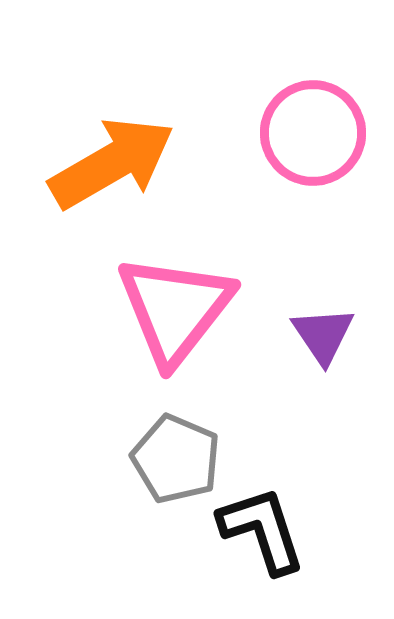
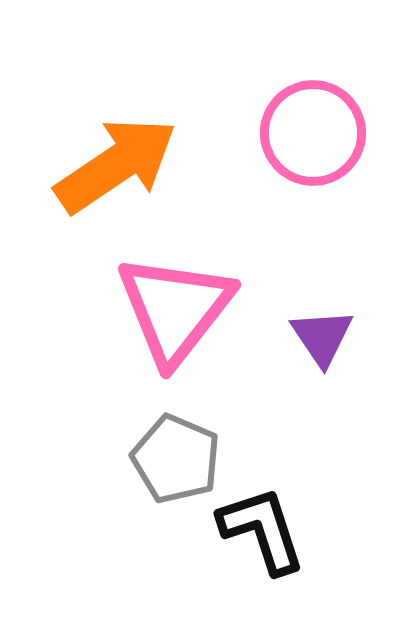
orange arrow: moved 4 px right, 2 px down; rotated 4 degrees counterclockwise
purple triangle: moved 1 px left, 2 px down
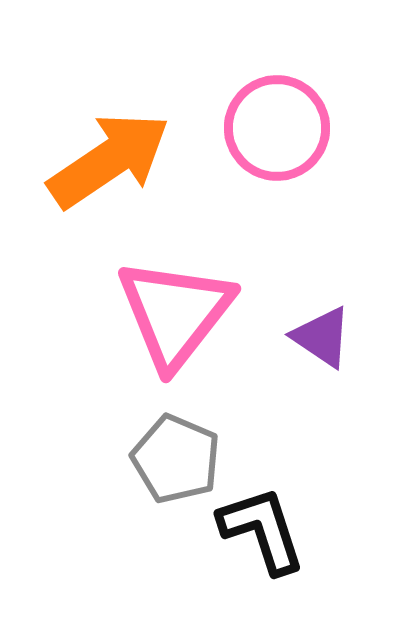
pink circle: moved 36 px left, 5 px up
orange arrow: moved 7 px left, 5 px up
pink triangle: moved 4 px down
purple triangle: rotated 22 degrees counterclockwise
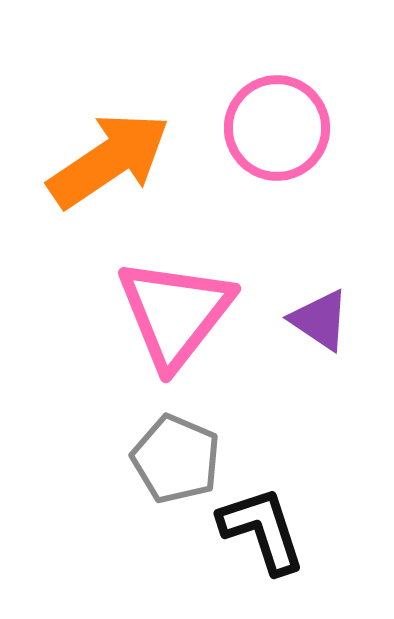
purple triangle: moved 2 px left, 17 px up
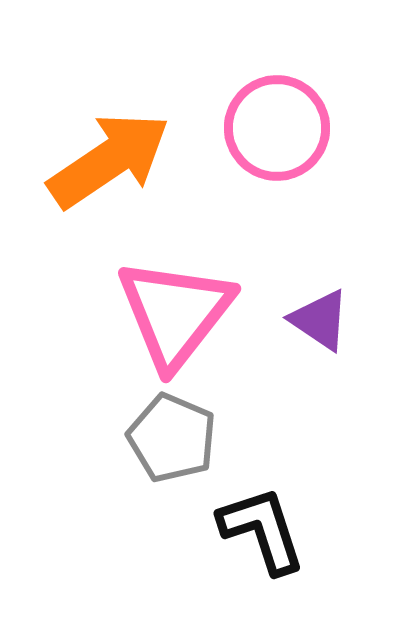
gray pentagon: moved 4 px left, 21 px up
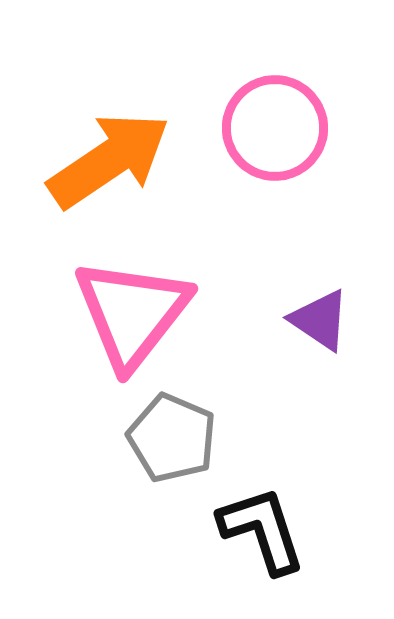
pink circle: moved 2 px left
pink triangle: moved 43 px left
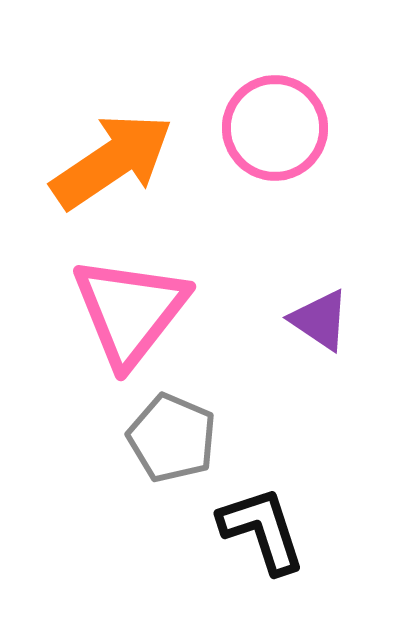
orange arrow: moved 3 px right, 1 px down
pink triangle: moved 2 px left, 2 px up
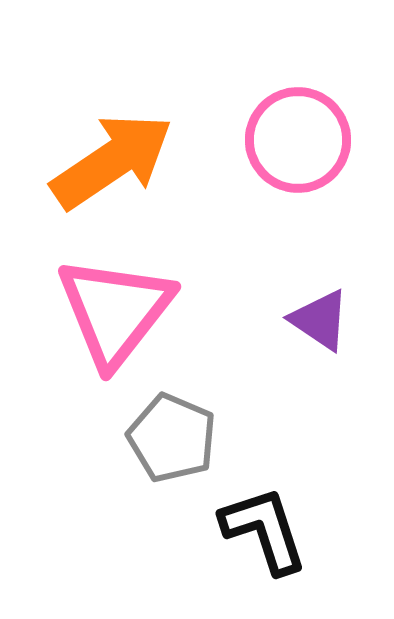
pink circle: moved 23 px right, 12 px down
pink triangle: moved 15 px left
black L-shape: moved 2 px right
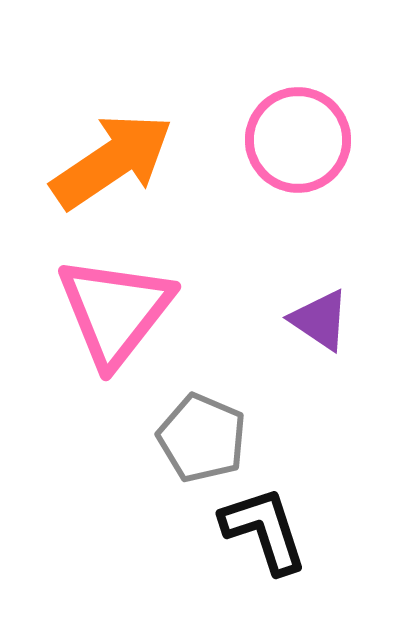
gray pentagon: moved 30 px right
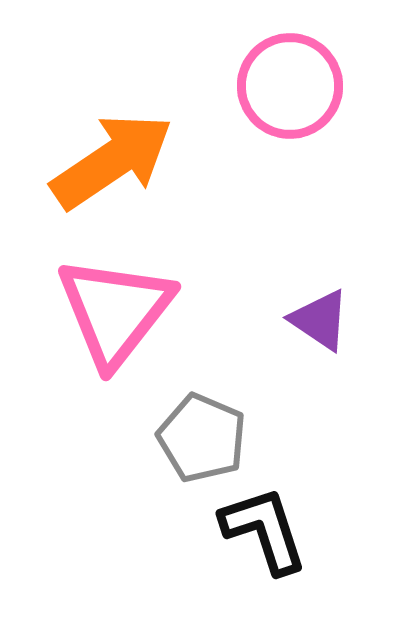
pink circle: moved 8 px left, 54 px up
